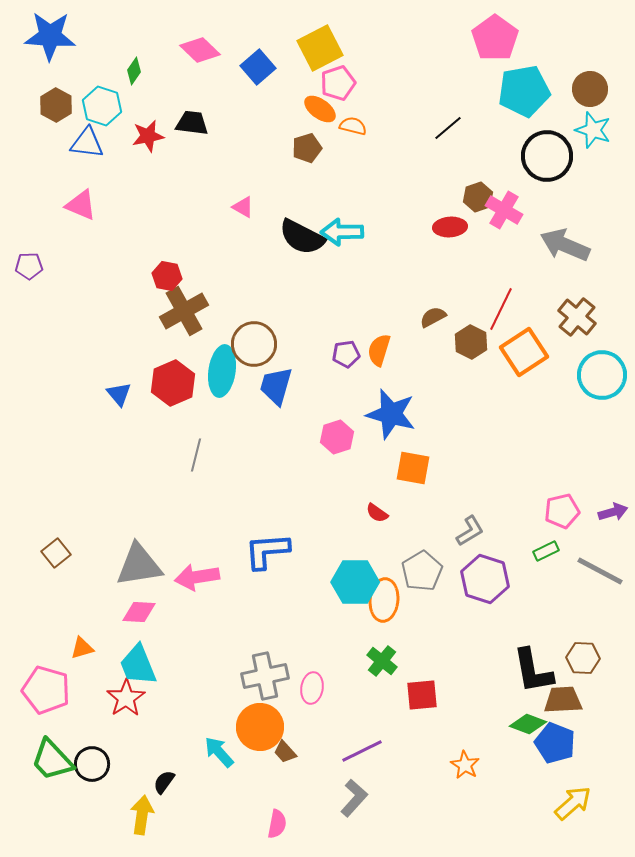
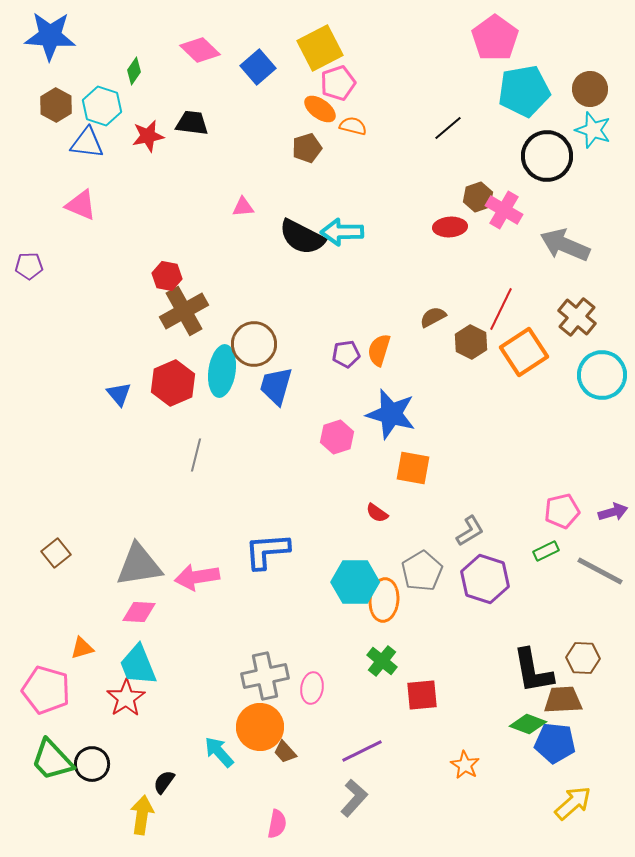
pink triangle at (243, 207): rotated 35 degrees counterclockwise
blue pentagon at (555, 743): rotated 15 degrees counterclockwise
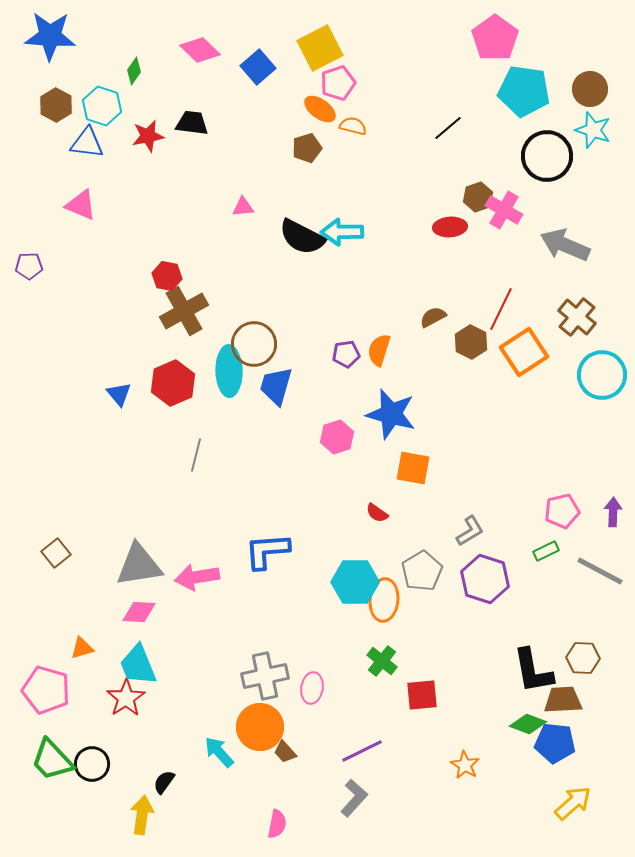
cyan pentagon at (524, 91): rotated 18 degrees clockwise
cyan ellipse at (222, 371): moved 7 px right; rotated 9 degrees counterclockwise
purple arrow at (613, 512): rotated 72 degrees counterclockwise
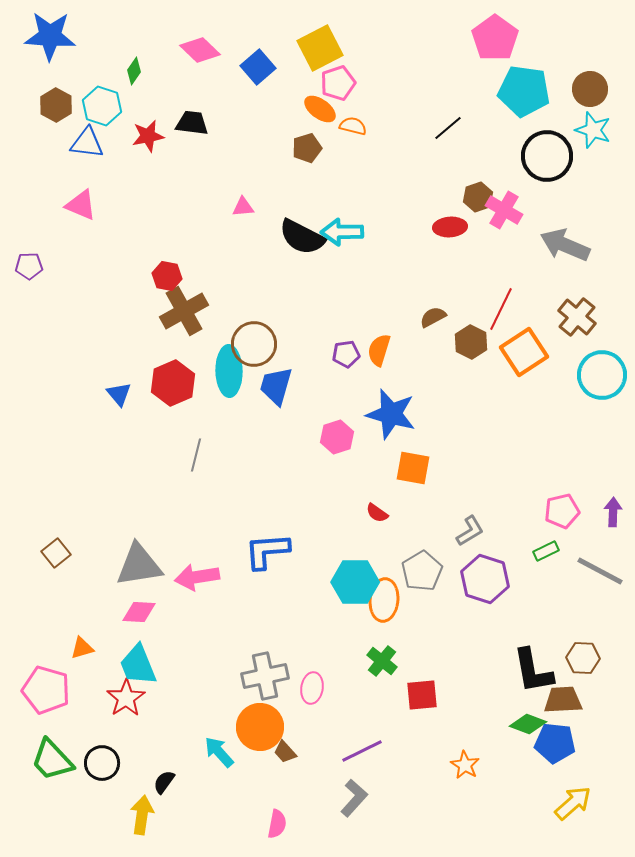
black circle at (92, 764): moved 10 px right, 1 px up
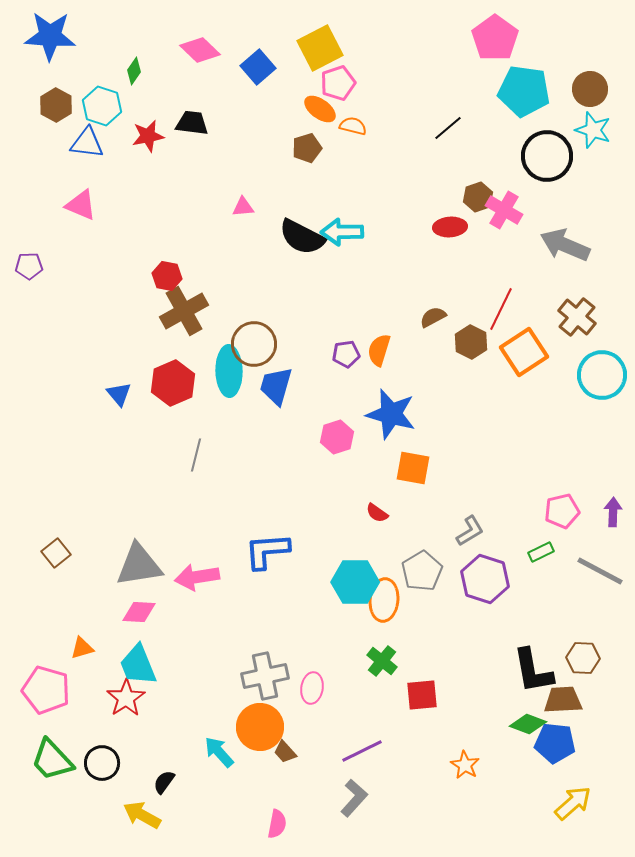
green rectangle at (546, 551): moved 5 px left, 1 px down
yellow arrow at (142, 815): rotated 69 degrees counterclockwise
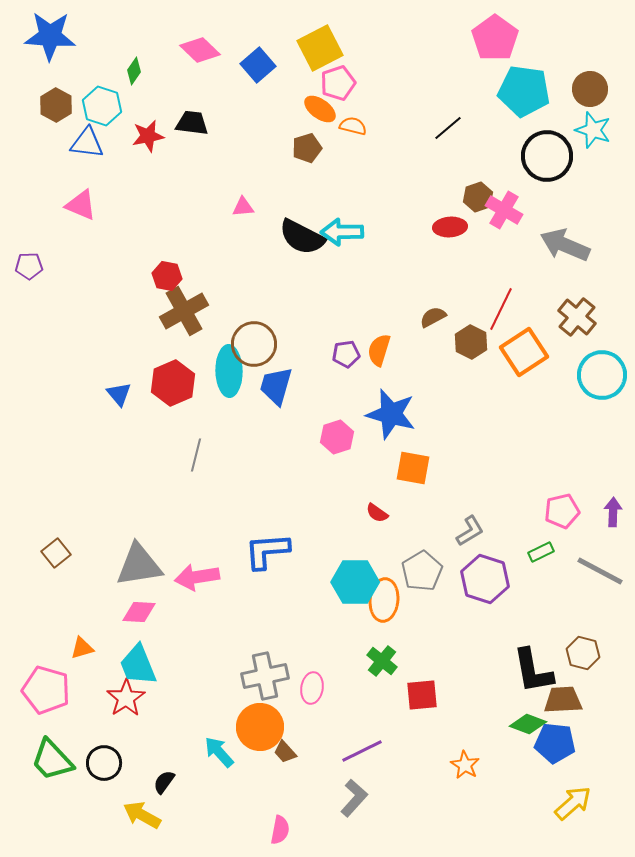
blue square at (258, 67): moved 2 px up
brown hexagon at (583, 658): moved 5 px up; rotated 12 degrees clockwise
black circle at (102, 763): moved 2 px right
pink semicircle at (277, 824): moved 3 px right, 6 px down
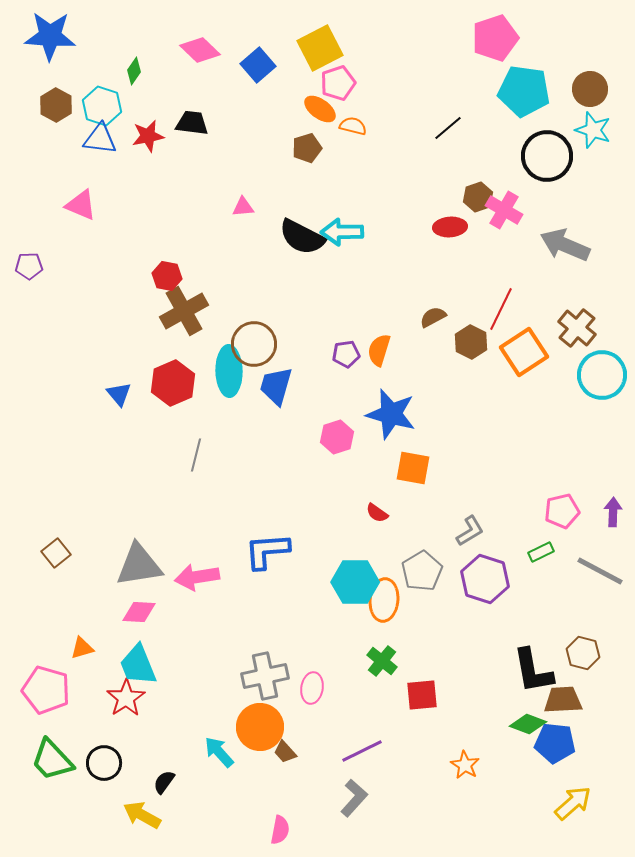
pink pentagon at (495, 38): rotated 18 degrees clockwise
blue triangle at (87, 143): moved 13 px right, 4 px up
brown cross at (577, 317): moved 11 px down
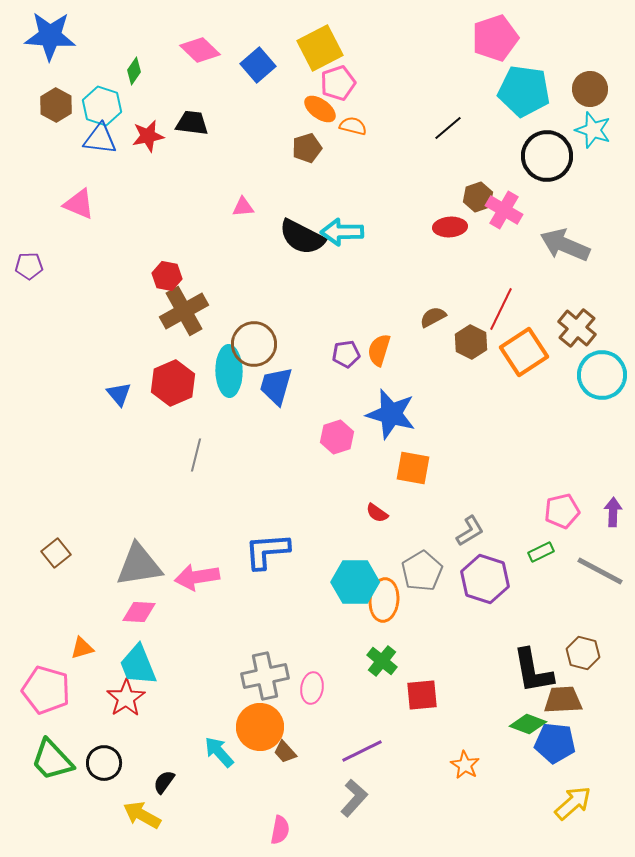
pink triangle at (81, 205): moved 2 px left, 1 px up
